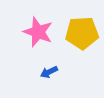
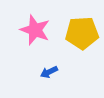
pink star: moved 3 px left, 2 px up
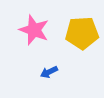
pink star: moved 1 px left
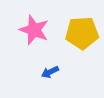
blue arrow: moved 1 px right
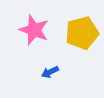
yellow pentagon: rotated 12 degrees counterclockwise
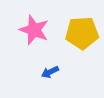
yellow pentagon: rotated 12 degrees clockwise
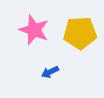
yellow pentagon: moved 2 px left
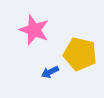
yellow pentagon: moved 21 px down; rotated 16 degrees clockwise
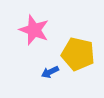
yellow pentagon: moved 2 px left
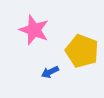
yellow pentagon: moved 4 px right, 3 px up; rotated 8 degrees clockwise
